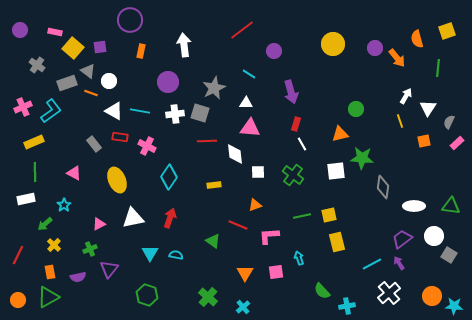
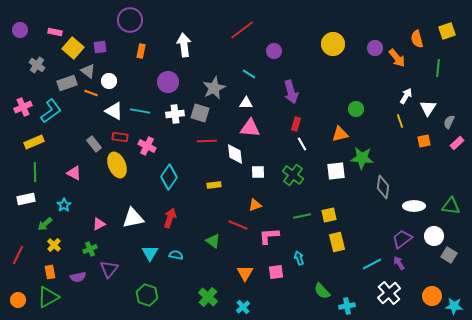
yellow ellipse at (117, 180): moved 15 px up
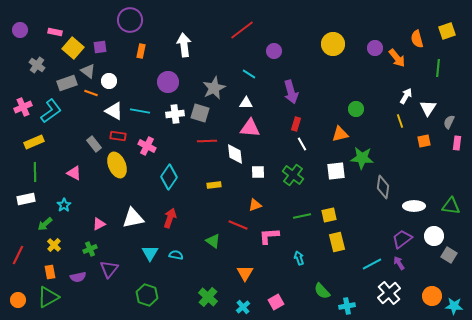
red rectangle at (120, 137): moved 2 px left, 1 px up
pink rectangle at (457, 143): rotated 40 degrees counterclockwise
pink square at (276, 272): moved 30 px down; rotated 21 degrees counterclockwise
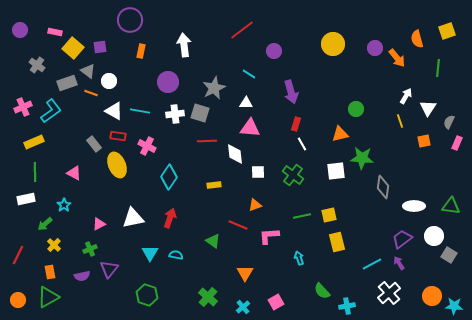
pink rectangle at (457, 143): rotated 16 degrees clockwise
purple semicircle at (78, 277): moved 4 px right, 1 px up
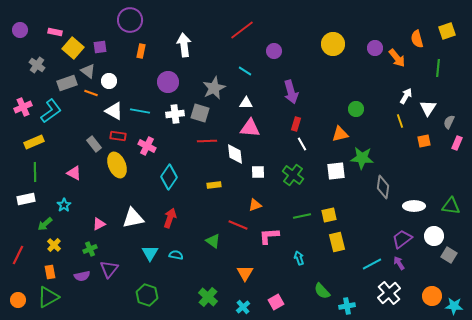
cyan line at (249, 74): moved 4 px left, 3 px up
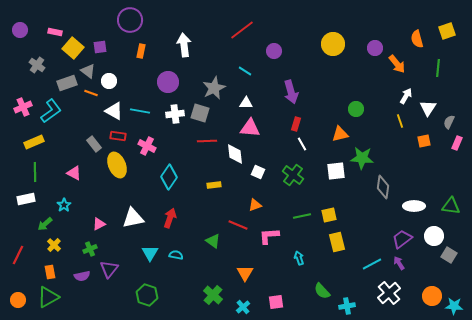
orange arrow at (397, 58): moved 6 px down
white square at (258, 172): rotated 24 degrees clockwise
green cross at (208, 297): moved 5 px right, 2 px up
pink square at (276, 302): rotated 21 degrees clockwise
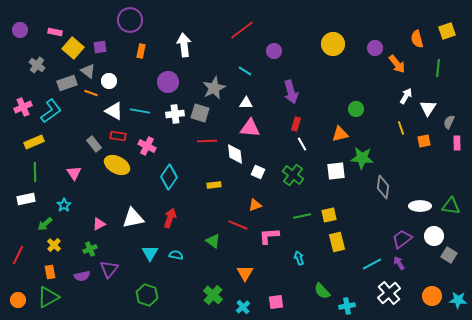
yellow line at (400, 121): moved 1 px right, 7 px down
pink rectangle at (457, 143): rotated 24 degrees counterclockwise
yellow ellipse at (117, 165): rotated 40 degrees counterclockwise
pink triangle at (74, 173): rotated 28 degrees clockwise
white ellipse at (414, 206): moved 6 px right
cyan star at (454, 306): moved 4 px right, 6 px up
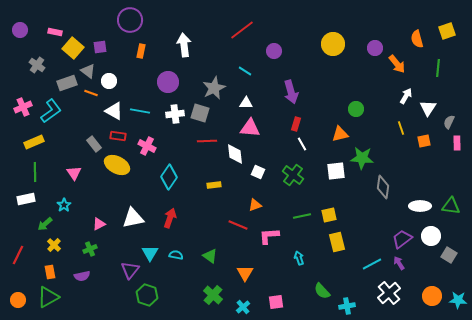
white circle at (434, 236): moved 3 px left
green triangle at (213, 241): moved 3 px left, 15 px down
purple triangle at (109, 269): moved 21 px right, 1 px down
